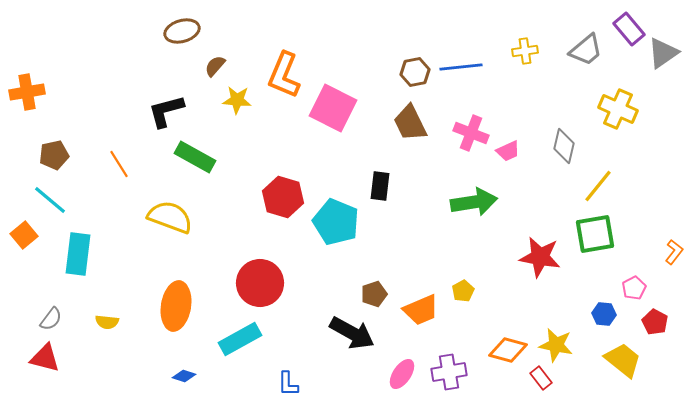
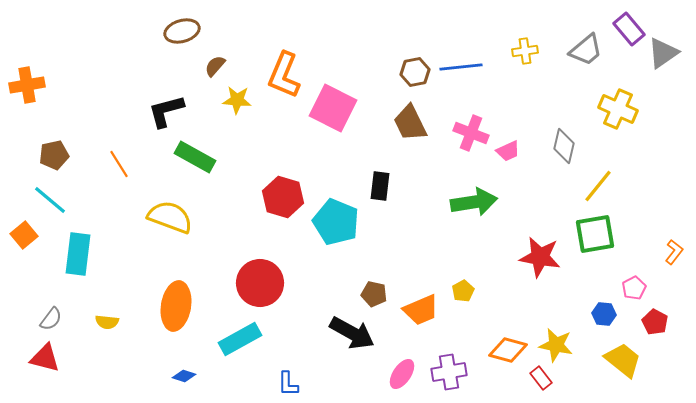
orange cross at (27, 92): moved 7 px up
brown pentagon at (374, 294): rotated 30 degrees clockwise
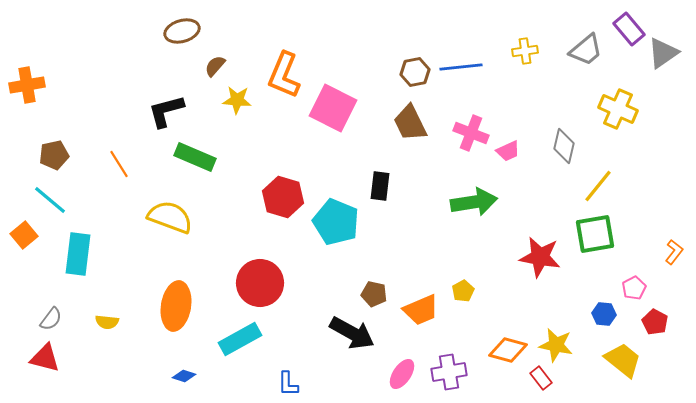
green rectangle at (195, 157): rotated 6 degrees counterclockwise
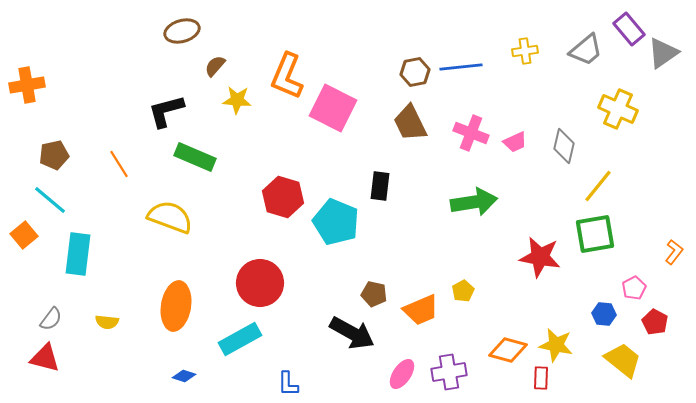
orange L-shape at (284, 75): moved 3 px right, 1 px down
pink trapezoid at (508, 151): moved 7 px right, 9 px up
red rectangle at (541, 378): rotated 40 degrees clockwise
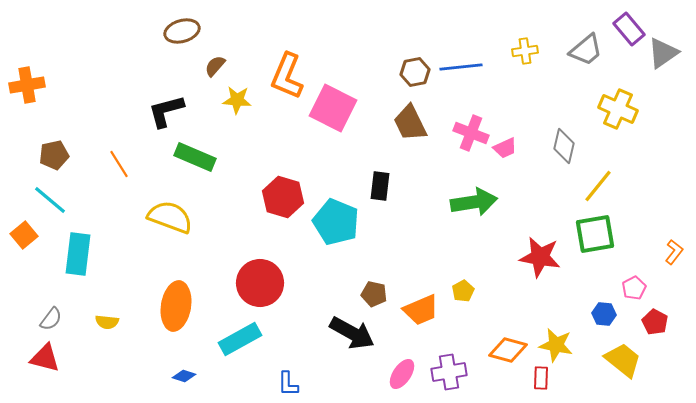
pink trapezoid at (515, 142): moved 10 px left, 6 px down
